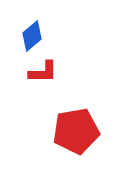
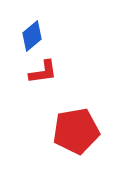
red L-shape: rotated 8 degrees counterclockwise
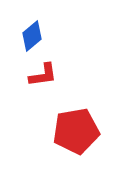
red L-shape: moved 3 px down
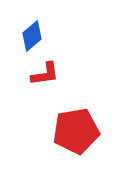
red L-shape: moved 2 px right, 1 px up
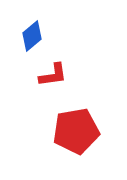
red L-shape: moved 8 px right, 1 px down
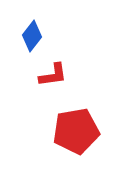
blue diamond: rotated 12 degrees counterclockwise
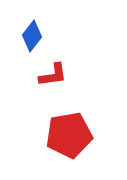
red pentagon: moved 7 px left, 4 px down
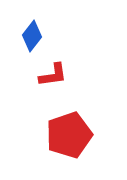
red pentagon: rotated 9 degrees counterclockwise
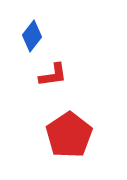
red pentagon: rotated 15 degrees counterclockwise
